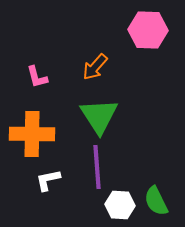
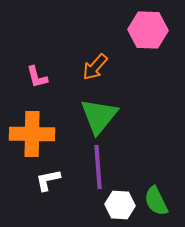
green triangle: rotated 12 degrees clockwise
purple line: moved 1 px right
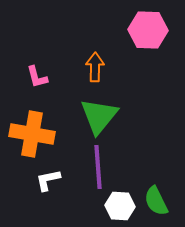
orange arrow: rotated 140 degrees clockwise
orange cross: rotated 9 degrees clockwise
white hexagon: moved 1 px down
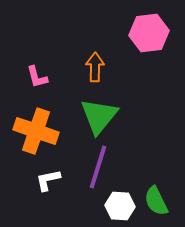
pink hexagon: moved 1 px right, 3 px down; rotated 9 degrees counterclockwise
orange cross: moved 4 px right, 3 px up; rotated 9 degrees clockwise
purple line: rotated 21 degrees clockwise
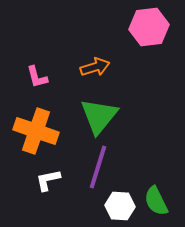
pink hexagon: moved 6 px up
orange arrow: rotated 72 degrees clockwise
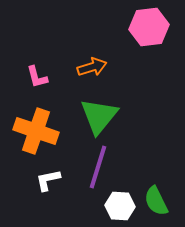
orange arrow: moved 3 px left
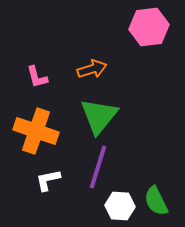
orange arrow: moved 2 px down
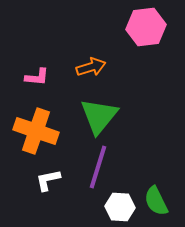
pink hexagon: moved 3 px left
orange arrow: moved 1 px left, 2 px up
pink L-shape: rotated 70 degrees counterclockwise
white hexagon: moved 1 px down
